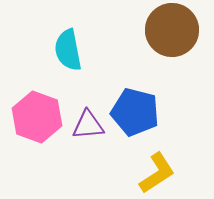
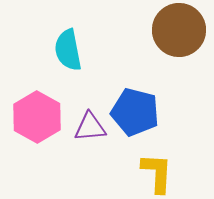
brown circle: moved 7 px right
pink hexagon: rotated 9 degrees clockwise
purple triangle: moved 2 px right, 2 px down
yellow L-shape: rotated 54 degrees counterclockwise
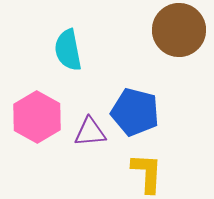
purple triangle: moved 5 px down
yellow L-shape: moved 10 px left
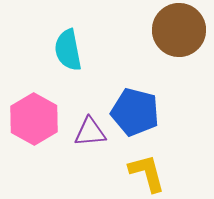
pink hexagon: moved 3 px left, 2 px down
yellow L-shape: rotated 18 degrees counterclockwise
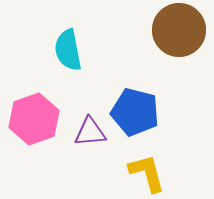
pink hexagon: rotated 12 degrees clockwise
